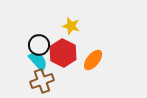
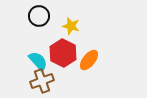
black circle: moved 29 px up
orange ellipse: moved 4 px left
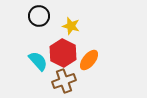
brown cross: moved 22 px right
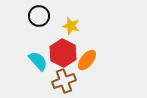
orange ellipse: moved 2 px left
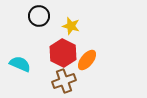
cyan semicircle: moved 18 px left, 3 px down; rotated 25 degrees counterclockwise
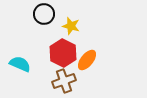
black circle: moved 5 px right, 2 px up
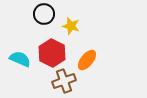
red hexagon: moved 11 px left
cyan semicircle: moved 5 px up
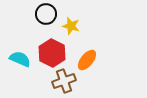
black circle: moved 2 px right
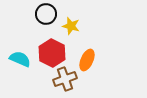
orange ellipse: rotated 15 degrees counterclockwise
brown cross: moved 1 px right, 2 px up
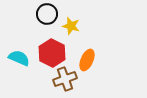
black circle: moved 1 px right
cyan semicircle: moved 1 px left, 1 px up
